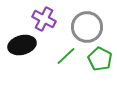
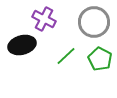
gray circle: moved 7 px right, 5 px up
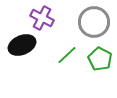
purple cross: moved 2 px left, 1 px up
black ellipse: rotated 8 degrees counterclockwise
green line: moved 1 px right, 1 px up
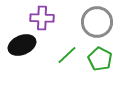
purple cross: rotated 25 degrees counterclockwise
gray circle: moved 3 px right
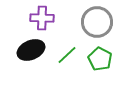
black ellipse: moved 9 px right, 5 px down
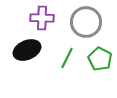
gray circle: moved 11 px left
black ellipse: moved 4 px left
green line: moved 3 px down; rotated 20 degrees counterclockwise
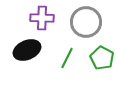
green pentagon: moved 2 px right, 1 px up
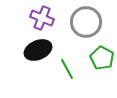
purple cross: rotated 20 degrees clockwise
black ellipse: moved 11 px right
green line: moved 11 px down; rotated 55 degrees counterclockwise
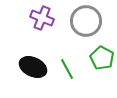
gray circle: moved 1 px up
black ellipse: moved 5 px left, 17 px down; rotated 48 degrees clockwise
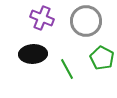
black ellipse: moved 13 px up; rotated 28 degrees counterclockwise
